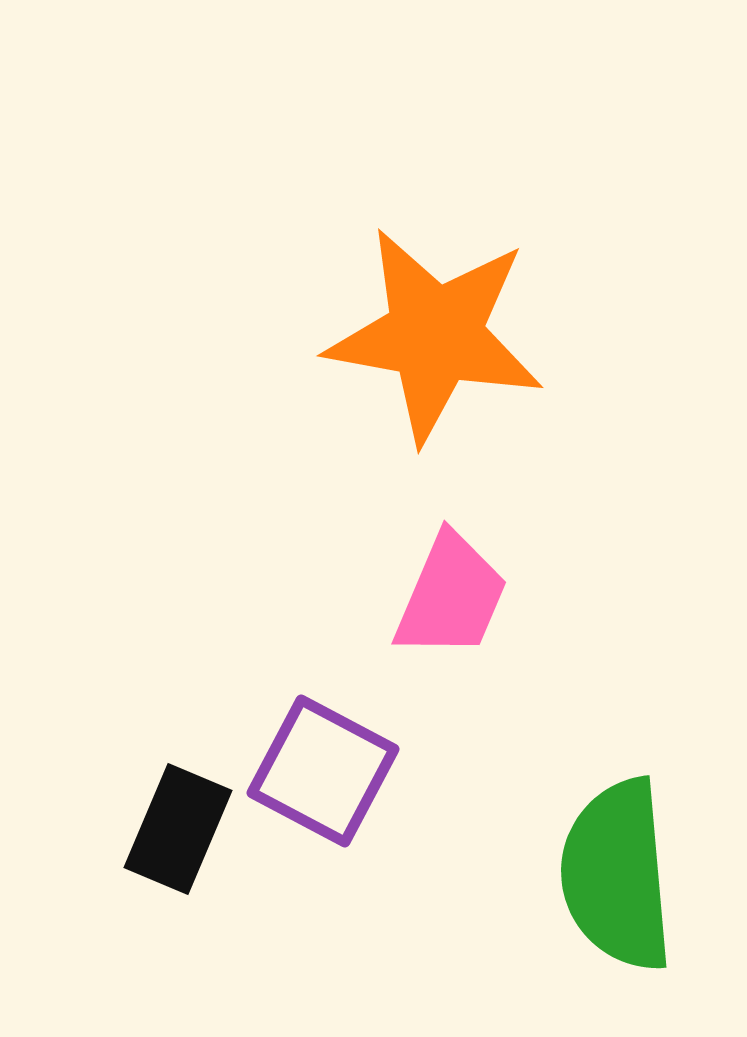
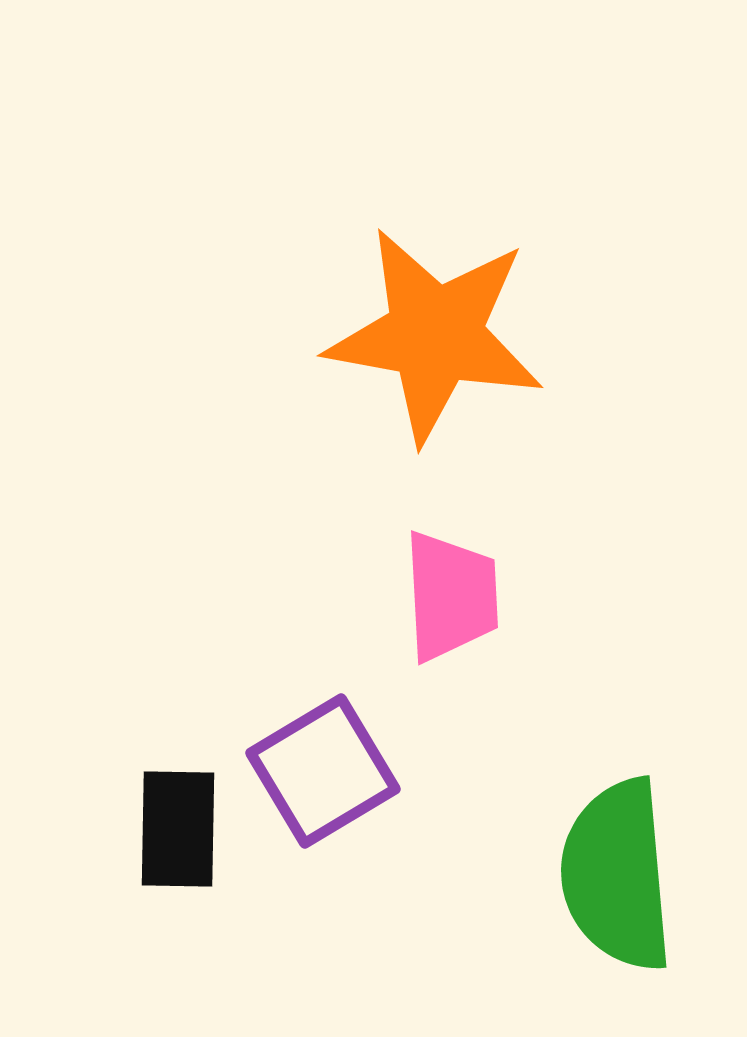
pink trapezoid: rotated 26 degrees counterclockwise
purple square: rotated 31 degrees clockwise
black rectangle: rotated 22 degrees counterclockwise
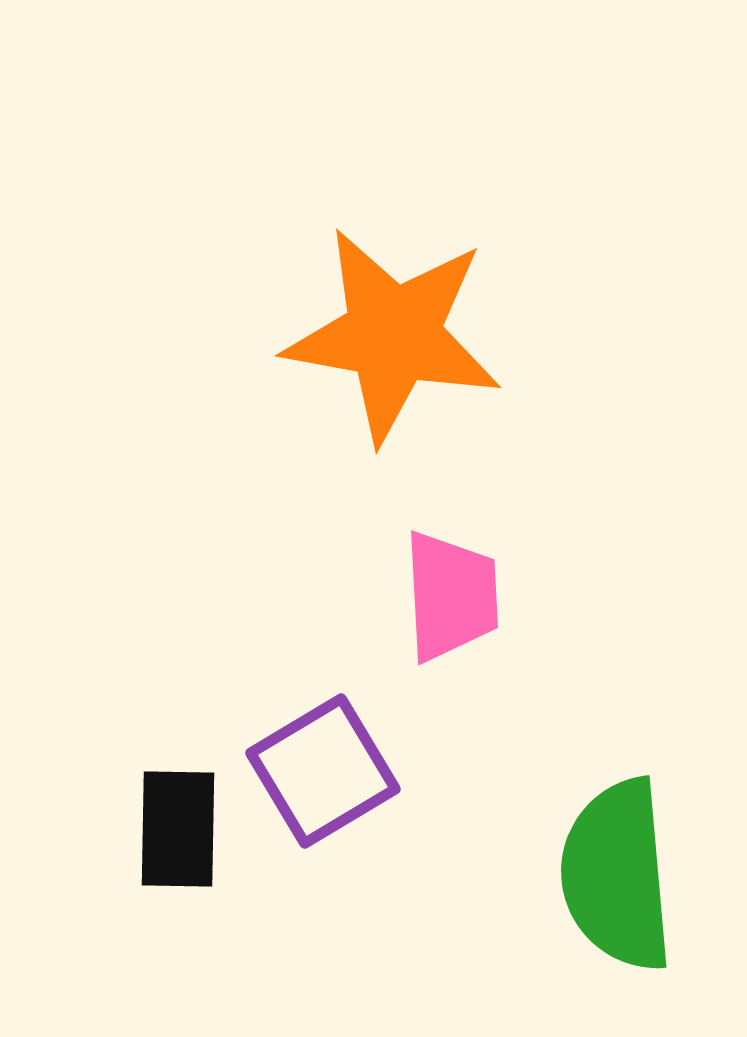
orange star: moved 42 px left
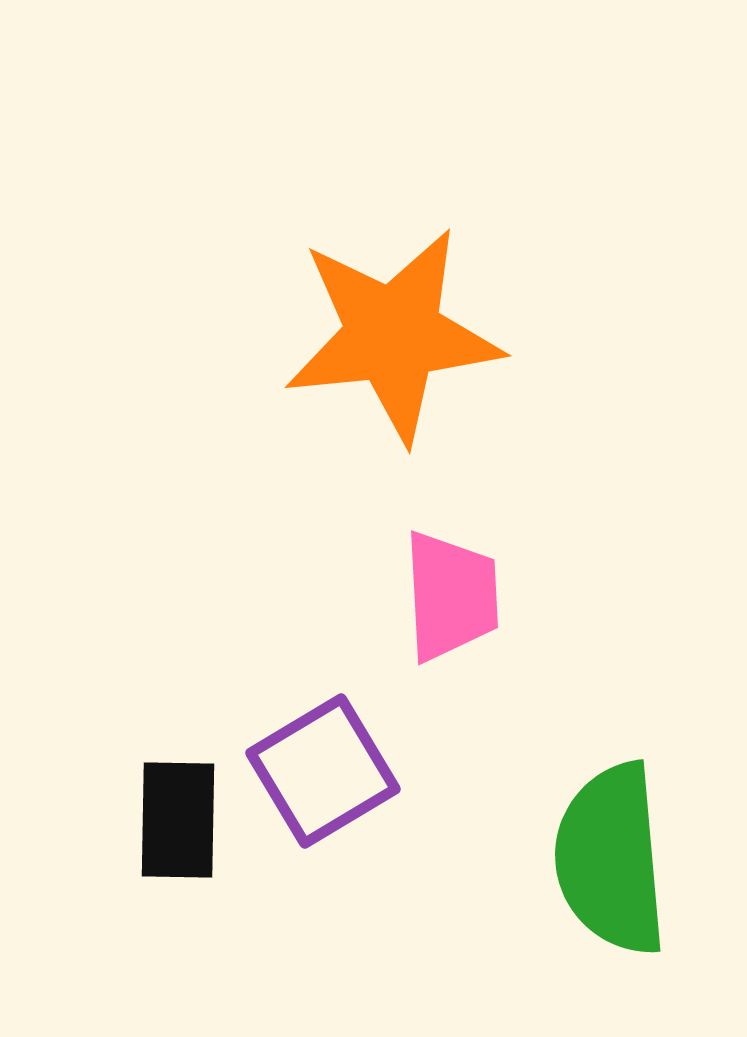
orange star: rotated 16 degrees counterclockwise
black rectangle: moved 9 px up
green semicircle: moved 6 px left, 16 px up
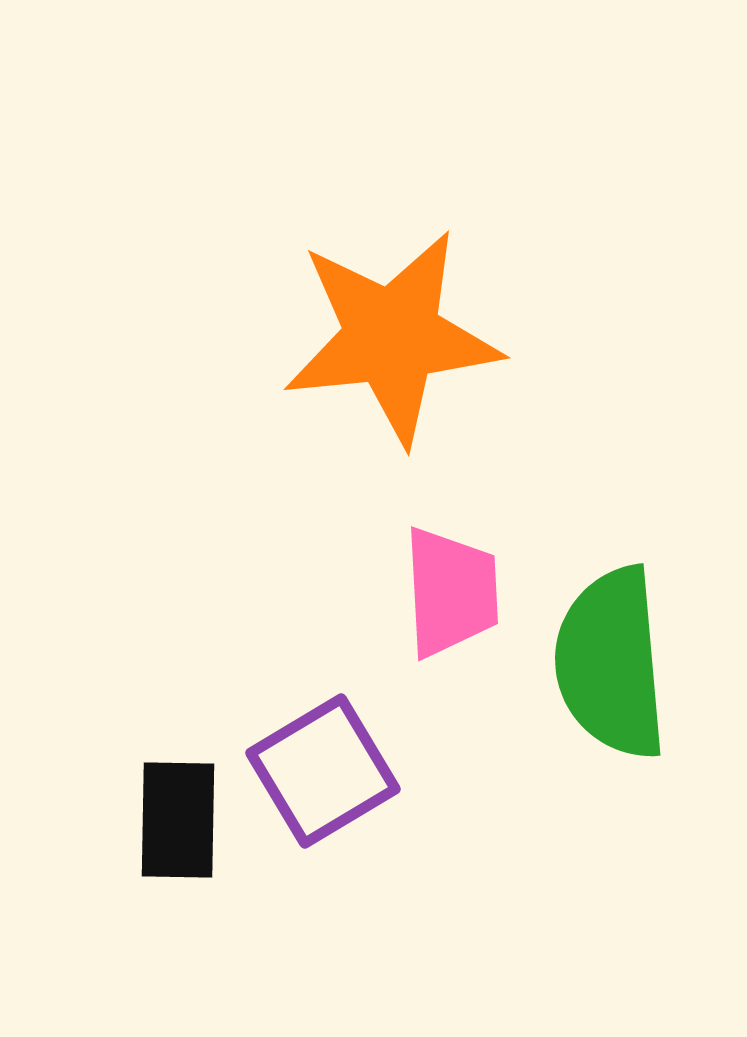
orange star: moved 1 px left, 2 px down
pink trapezoid: moved 4 px up
green semicircle: moved 196 px up
